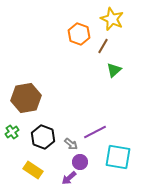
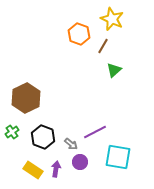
brown hexagon: rotated 16 degrees counterclockwise
purple arrow: moved 13 px left, 9 px up; rotated 140 degrees clockwise
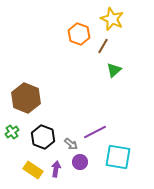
brown hexagon: rotated 12 degrees counterclockwise
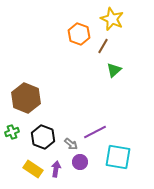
green cross: rotated 16 degrees clockwise
yellow rectangle: moved 1 px up
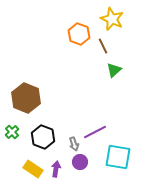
brown line: rotated 56 degrees counterclockwise
green cross: rotated 24 degrees counterclockwise
gray arrow: moved 3 px right; rotated 32 degrees clockwise
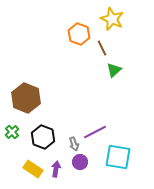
brown line: moved 1 px left, 2 px down
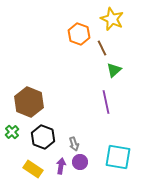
brown hexagon: moved 3 px right, 4 px down
purple line: moved 11 px right, 30 px up; rotated 75 degrees counterclockwise
purple arrow: moved 5 px right, 3 px up
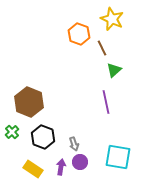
purple arrow: moved 1 px down
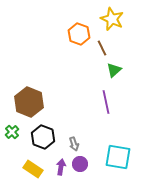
purple circle: moved 2 px down
